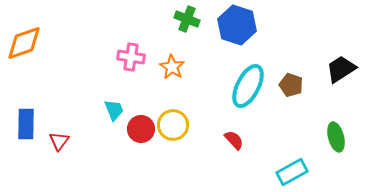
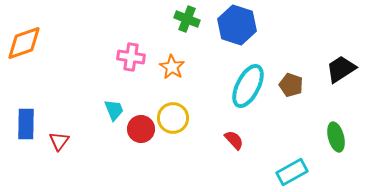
yellow circle: moved 7 px up
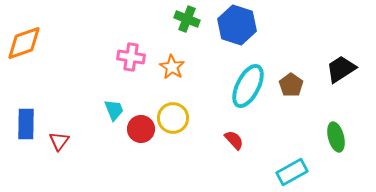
brown pentagon: rotated 15 degrees clockwise
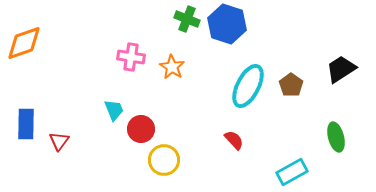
blue hexagon: moved 10 px left, 1 px up
yellow circle: moved 9 px left, 42 px down
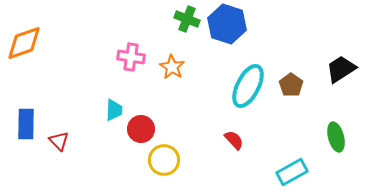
cyan trapezoid: rotated 25 degrees clockwise
red triangle: rotated 20 degrees counterclockwise
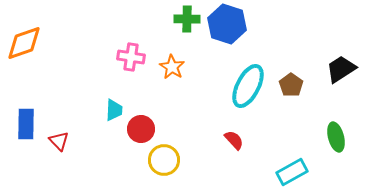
green cross: rotated 20 degrees counterclockwise
